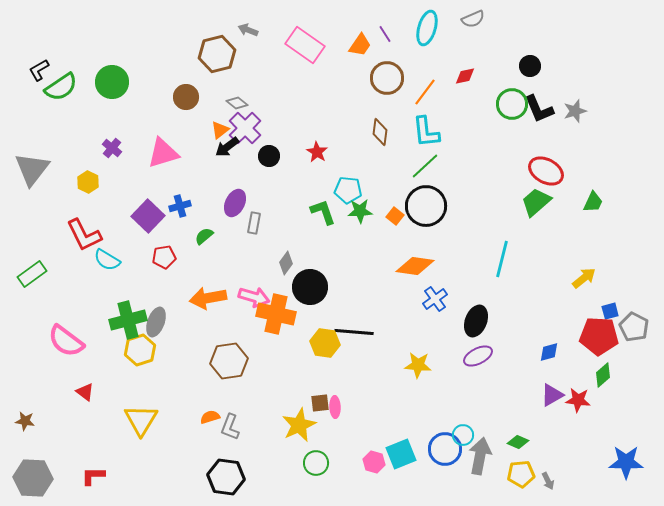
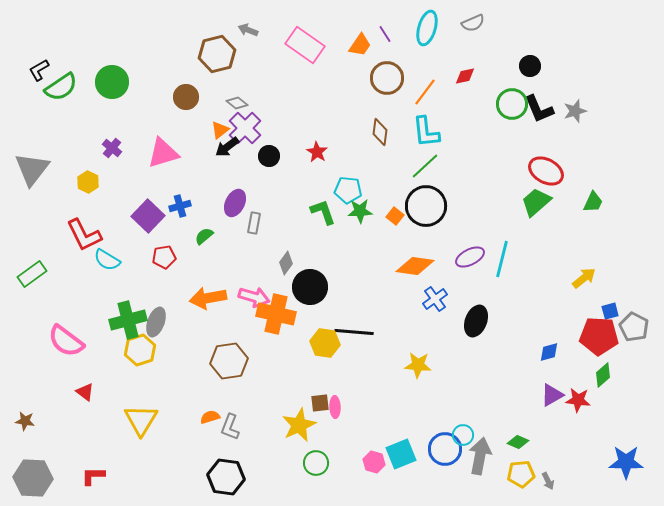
gray semicircle at (473, 19): moved 4 px down
purple ellipse at (478, 356): moved 8 px left, 99 px up
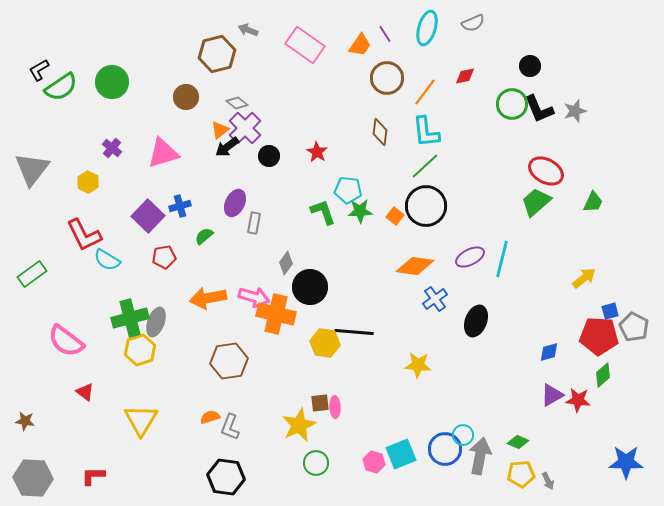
green cross at (128, 320): moved 2 px right, 2 px up
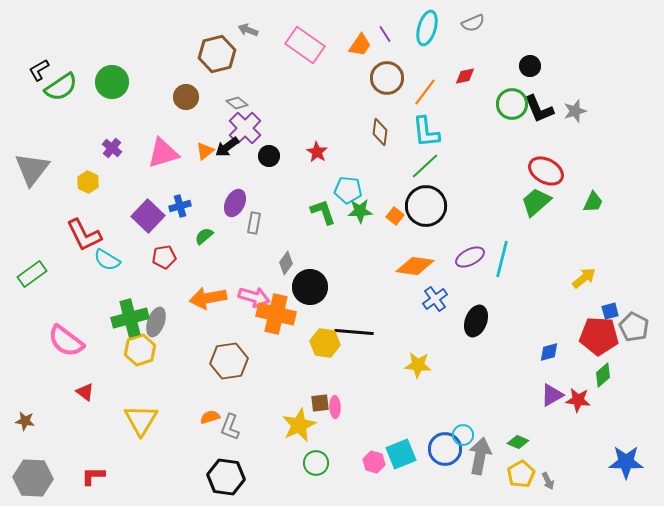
orange triangle at (220, 130): moved 15 px left, 21 px down
yellow pentagon at (521, 474): rotated 24 degrees counterclockwise
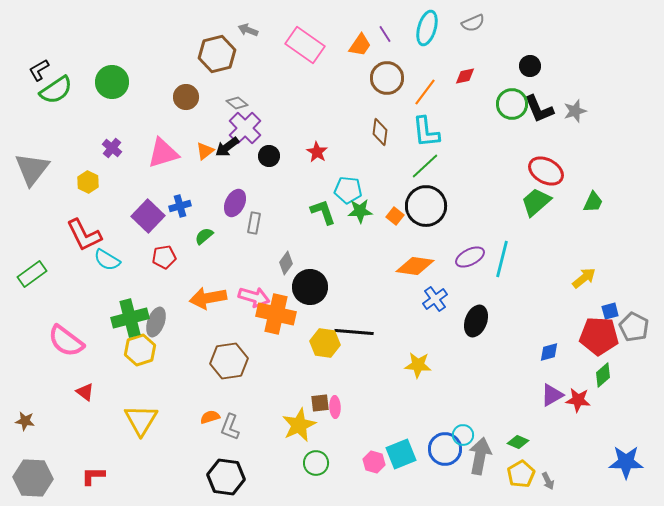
green semicircle at (61, 87): moved 5 px left, 3 px down
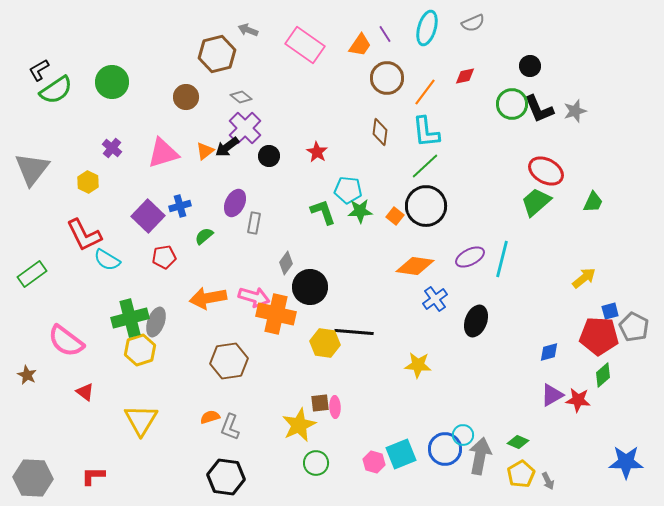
gray diamond at (237, 103): moved 4 px right, 6 px up
brown star at (25, 421): moved 2 px right, 46 px up; rotated 18 degrees clockwise
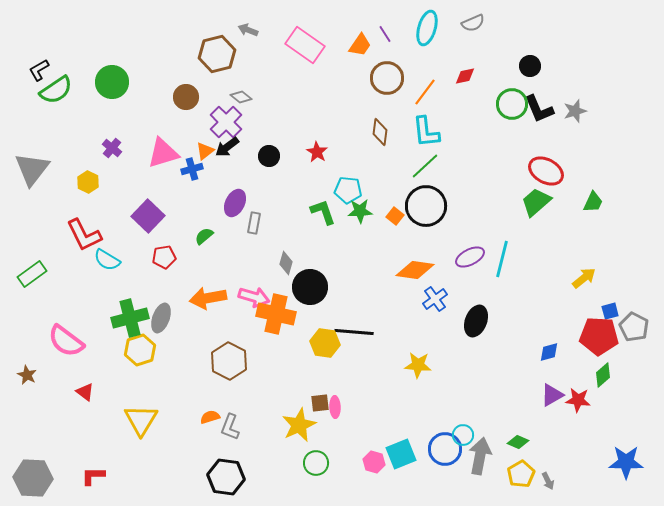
purple cross at (245, 128): moved 19 px left, 6 px up
blue cross at (180, 206): moved 12 px right, 37 px up
gray diamond at (286, 263): rotated 20 degrees counterclockwise
orange diamond at (415, 266): moved 4 px down
gray ellipse at (156, 322): moved 5 px right, 4 px up
brown hexagon at (229, 361): rotated 24 degrees counterclockwise
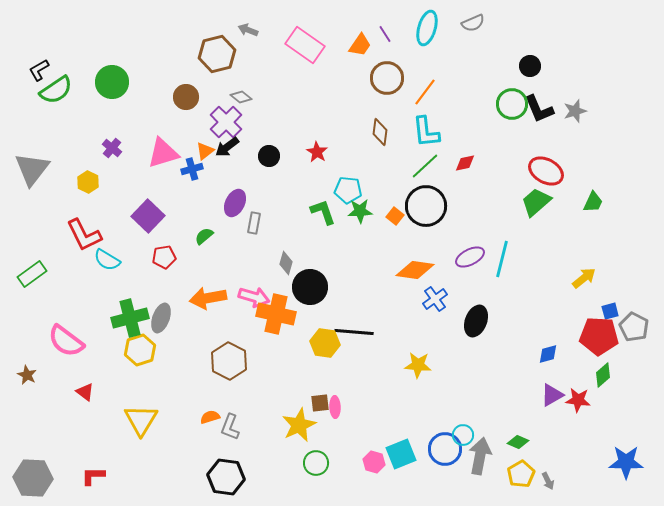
red diamond at (465, 76): moved 87 px down
blue diamond at (549, 352): moved 1 px left, 2 px down
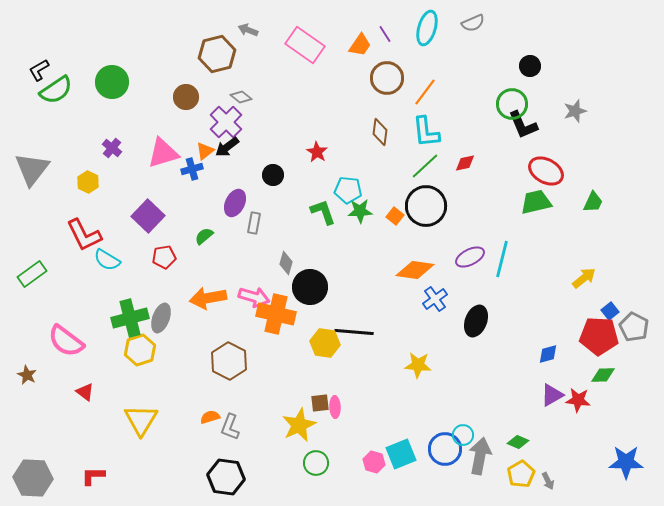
black L-shape at (539, 109): moved 16 px left, 16 px down
black circle at (269, 156): moved 4 px right, 19 px down
green trapezoid at (536, 202): rotated 28 degrees clockwise
blue square at (610, 311): rotated 24 degrees counterclockwise
green diamond at (603, 375): rotated 40 degrees clockwise
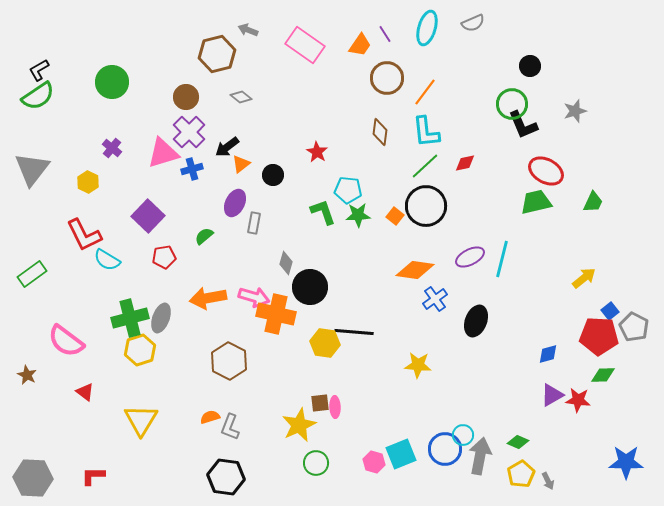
green semicircle at (56, 90): moved 18 px left, 6 px down
purple cross at (226, 122): moved 37 px left, 10 px down
orange triangle at (205, 151): moved 36 px right, 13 px down
green star at (360, 211): moved 2 px left, 4 px down
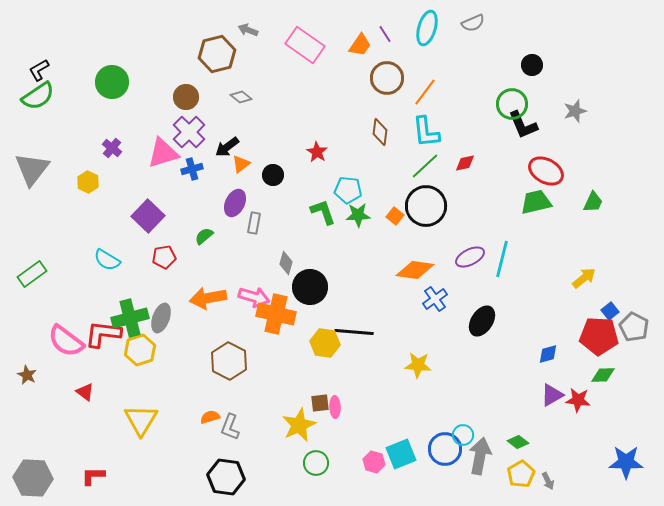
black circle at (530, 66): moved 2 px right, 1 px up
red L-shape at (84, 235): moved 19 px right, 99 px down; rotated 123 degrees clockwise
black ellipse at (476, 321): moved 6 px right; rotated 12 degrees clockwise
green diamond at (518, 442): rotated 15 degrees clockwise
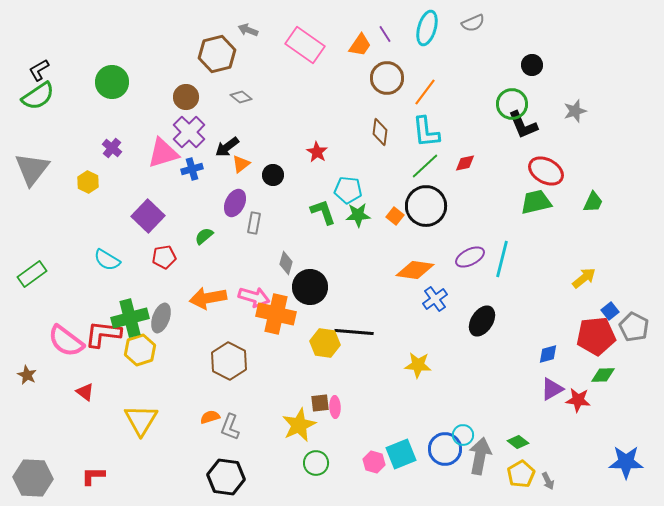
red pentagon at (599, 336): moved 3 px left; rotated 9 degrees counterclockwise
purple triangle at (552, 395): moved 6 px up
